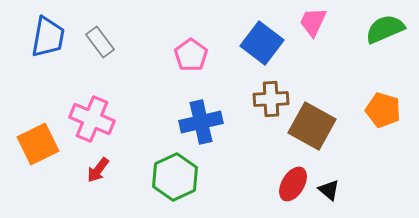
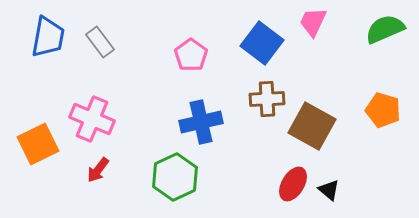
brown cross: moved 4 px left
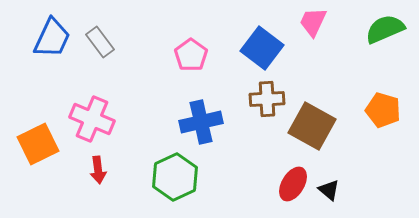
blue trapezoid: moved 4 px right, 1 px down; rotated 15 degrees clockwise
blue square: moved 5 px down
red arrow: rotated 44 degrees counterclockwise
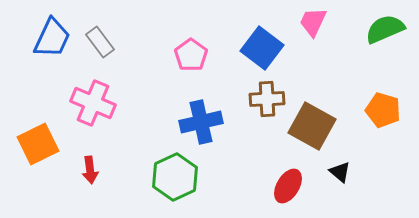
pink cross: moved 1 px right, 16 px up
red arrow: moved 8 px left
red ellipse: moved 5 px left, 2 px down
black triangle: moved 11 px right, 18 px up
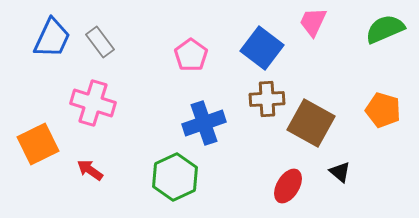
pink cross: rotated 6 degrees counterclockwise
blue cross: moved 3 px right, 1 px down; rotated 6 degrees counterclockwise
brown square: moved 1 px left, 3 px up
red arrow: rotated 132 degrees clockwise
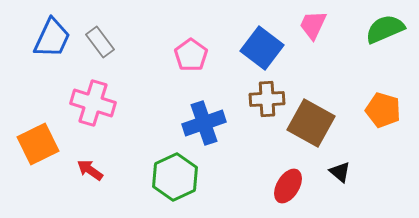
pink trapezoid: moved 3 px down
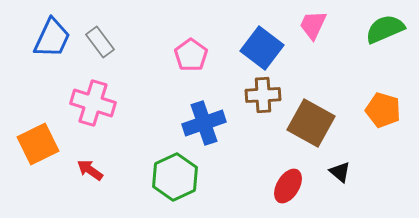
brown cross: moved 4 px left, 4 px up
